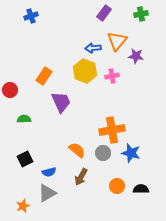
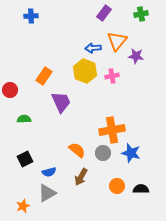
blue cross: rotated 16 degrees clockwise
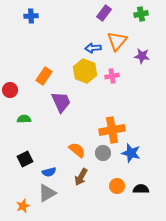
purple star: moved 6 px right
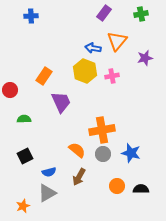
blue arrow: rotated 14 degrees clockwise
purple star: moved 3 px right, 2 px down; rotated 21 degrees counterclockwise
orange cross: moved 10 px left
gray circle: moved 1 px down
black square: moved 3 px up
brown arrow: moved 2 px left
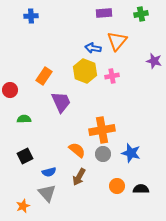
purple rectangle: rotated 49 degrees clockwise
purple star: moved 9 px right, 3 px down; rotated 28 degrees clockwise
gray triangle: rotated 42 degrees counterclockwise
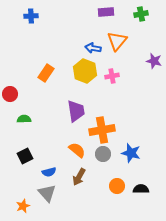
purple rectangle: moved 2 px right, 1 px up
orange rectangle: moved 2 px right, 3 px up
red circle: moved 4 px down
purple trapezoid: moved 15 px right, 9 px down; rotated 15 degrees clockwise
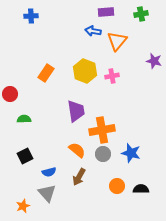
blue arrow: moved 17 px up
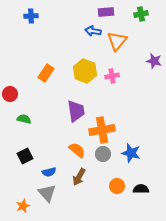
green semicircle: rotated 16 degrees clockwise
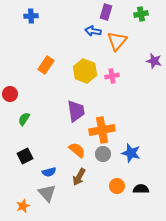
purple rectangle: rotated 70 degrees counterclockwise
orange rectangle: moved 8 px up
green semicircle: rotated 72 degrees counterclockwise
